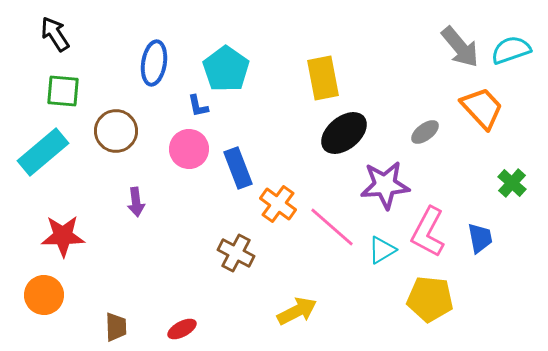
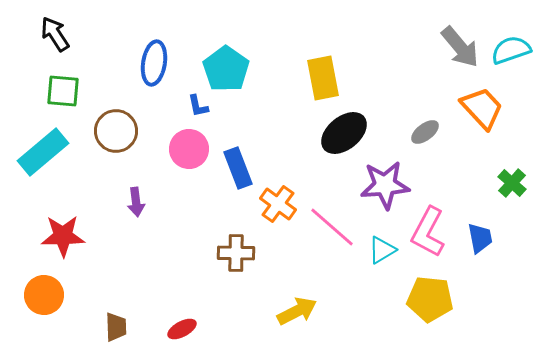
brown cross: rotated 27 degrees counterclockwise
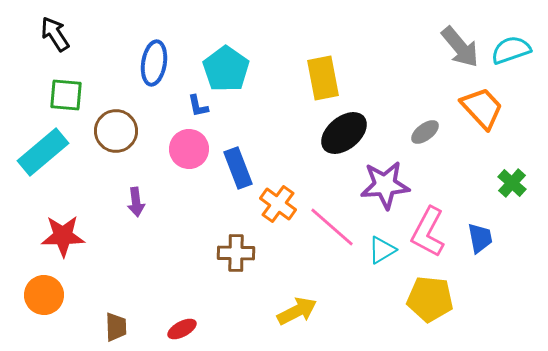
green square: moved 3 px right, 4 px down
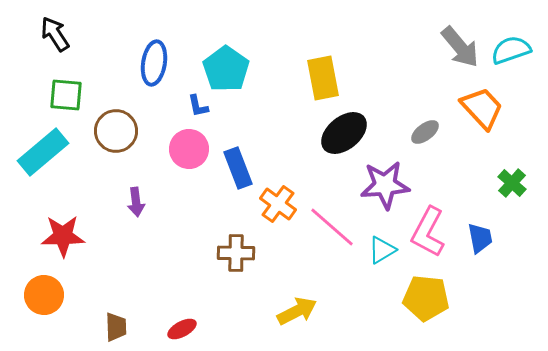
yellow pentagon: moved 4 px left, 1 px up
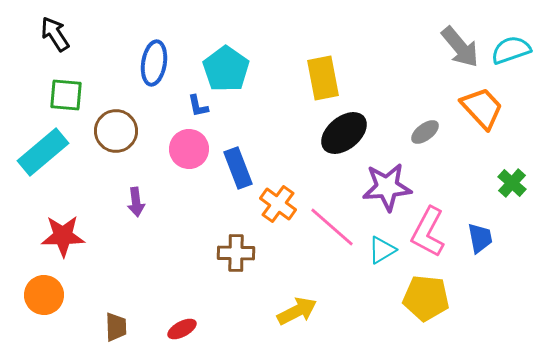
purple star: moved 2 px right, 2 px down
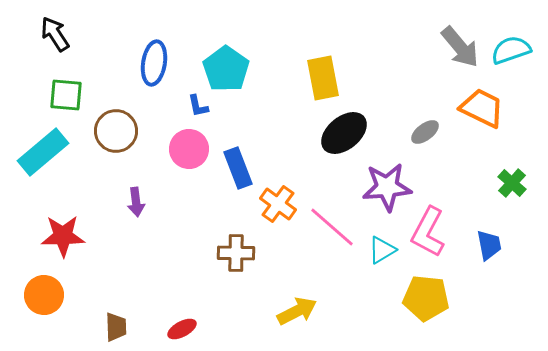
orange trapezoid: rotated 21 degrees counterclockwise
blue trapezoid: moved 9 px right, 7 px down
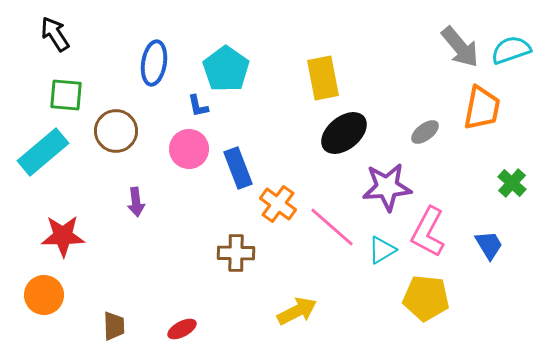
orange trapezoid: rotated 75 degrees clockwise
blue trapezoid: rotated 20 degrees counterclockwise
brown trapezoid: moved 2 px left, 1 px up
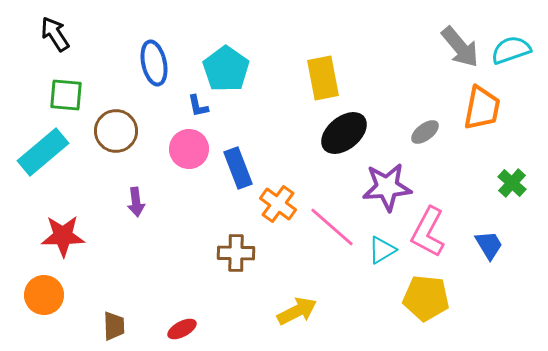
blue ellipse: rotated 21 degrees counterclockwise
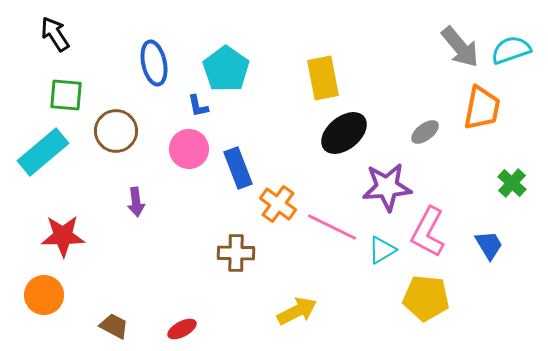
pink line: rotated 15 degrees counterclockwise
brown trapezoid: rotated 60 degrees counterclockwise
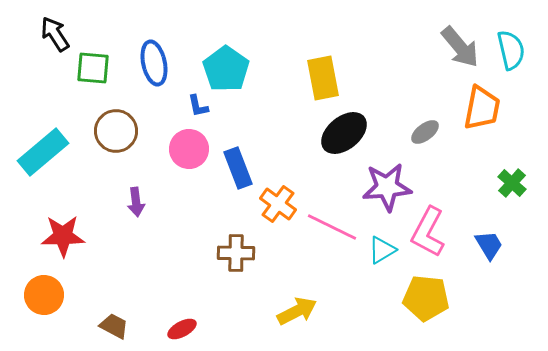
cyan semicircle: rotated 96 degrees clockwise
green square: moved 27 px right, 27 px up
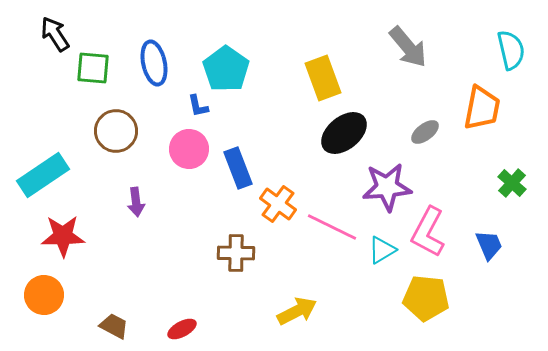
gray arrow: moved 52 px left
yellow rectangle: rotated 9 degrees counterclockwise
cyan rectangle: moved 23 px down; rotated 6 degrees clockwise
blue trapezoid: rotated 8 degrees clockwise
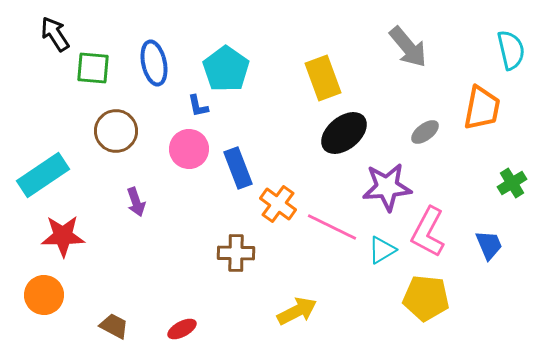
green cross: rotated 16 degrees clockwise
purple arrow: rotated 12 degrees counterclockwise
